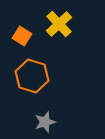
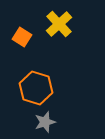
orange square: moved 1 px down
orange hexagon: moved 4 px right, 12 px down
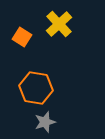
orange hexagon: rotated 8 degrees counterclockwise
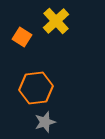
yellow cross: moved 3 px left, 3 px up
orange hexagon: rotated 16 degrees counterclockwise
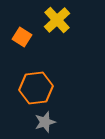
yellow cross: moved 1 px right, 1 px up
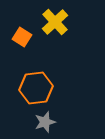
yellow cross: moved 2 px left, 2 px down
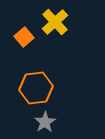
orange square: moved 2 px right; rotated 18 degrees clockwise
gray star: rotated 15 degrees counterclockwise
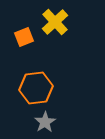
orange square: rotated 18 degrees clockwise
